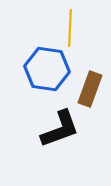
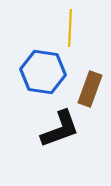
blue hexagon: moved 4 px left, 3 px down
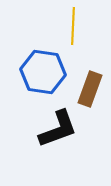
yellow line: moved 3 px right, 2 px up
black L-shape: moved 2 px left
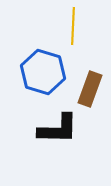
blue hexagon: rotated 9 degrees clockwise
black L-shape: rotated 21 degrees clockwise
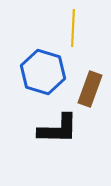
yellow line: moved 2 px down
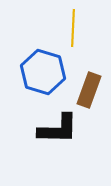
brown rectangle: moved 1 px left, 1 px down
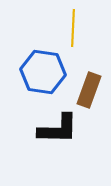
blue hexagon: rotated 9 degrees counterclockwise
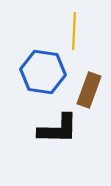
yellow line: moved 1 px right, 3 px down
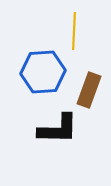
blue hexagon: rotated 12 degrees counterclockwise
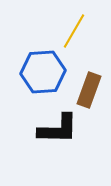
yellow line: rotated 27 degrees clockwise
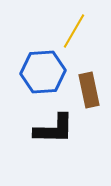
brown rectangle: rotated 32 degrees counterclockwise
black L-shape: moved 4 px left
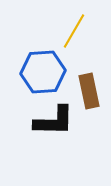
brown rectangle: moved 1 px down
black L-shape: moved 8 px up
